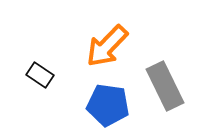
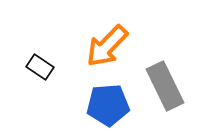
black rectangle: moved 8 px up
blue pentagon: rotated 12 degrees counterclockwise
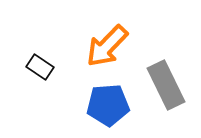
gray rectangle: moved 1 px right, 1 px up
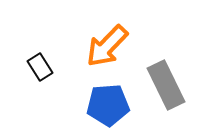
black rectangle: rotated 24 degrees clockwise
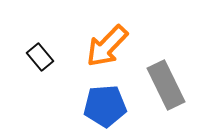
black rectangle: moved 10 px up; rotated 8 degrees counterclockwise
blue pentagon: moved 3 px left, 1 px down
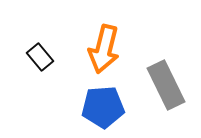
orange arrow: moved 3 px left, 3 px down; rotated 30 degrees counterclockwise
blue pentagon: moved 2 px left, 1 px down
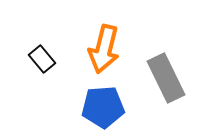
black rectangle: moved 2 px right, 2 px down
gray rectangle: moved 7 px up
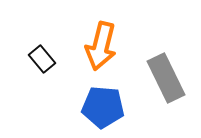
orange arrow: moved 3 px left, 3 px up
blue pentagon: rotated 9 degrees clockwise
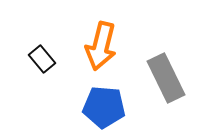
blue pentagon: moved 1 px right
